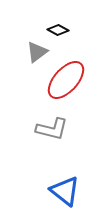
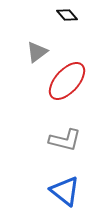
black diamond: moved 9 px right, 15 px up; rotated 20 degrees clockwise
red ellipse: moved 1 px right, 1 px down
gray L-shape: moved 13 px right, 11 px down
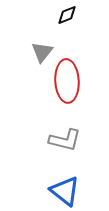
black diamond: rotated 70 degrees counterclockwise
gray triangle: moved 5 px right; rotated 15 degrees counterclockwise
red ellipse: rotated 45 degrees counterclockwise
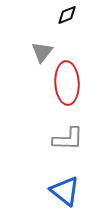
red ellipse: moved 2 px down
gray L-shape: moved 3 px right, 1 px up; rotated 12 degrees counterclockwise
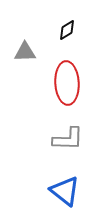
black diamond: moved 15 px down; rotated 10 degrees counterclockwise
gray triangle: moved 17 px left; rotated 50 degrees clockwise
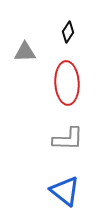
black diamond: moved 1 px right, 2 px down; rotated 25 degrees counterclockwise
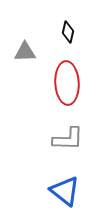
black diamond: rotated 20 degrees counterclockwise
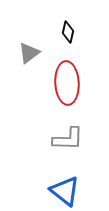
gray triangle: moved 4 px right, 1 px down; rotated 35 degrees counterclockwise
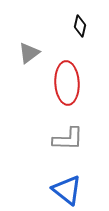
black diamond: moved 12 px right, 6 px up
blue triangle: moved 2 px right, 1 px up
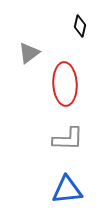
red ellipse: moved 2 px left, 1 px down
blue triangle: rotated 44 degrees counterclockwise
